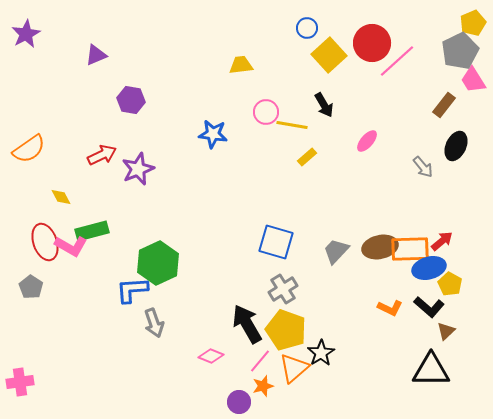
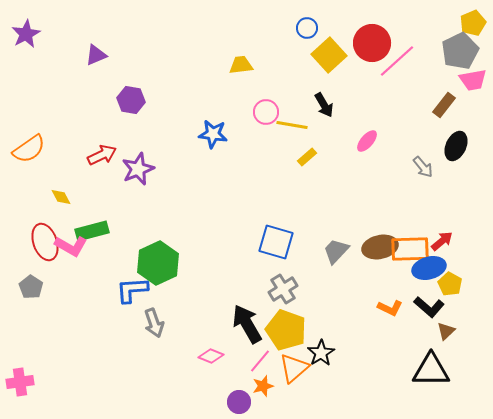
pink trapezoid at (473, 80): rotated 68 degrees counterclockwise
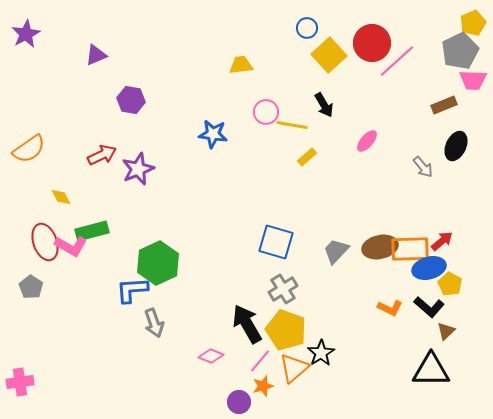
pink trapezoid at (473, 80): rotated 12 degrees clockwise
brown rectangle at (444, 105): rotated 30 degrees clockwise
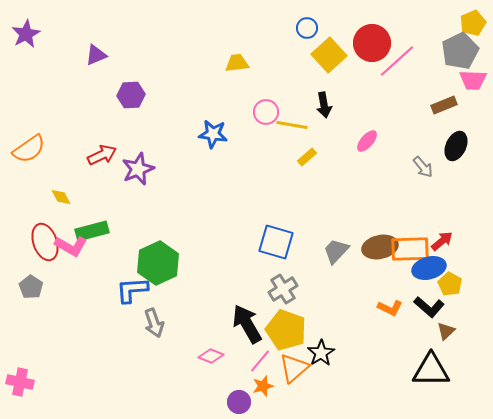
yellow trapezoid at (241, 65): moved 4 px left, 2 px up
purple hexagon at (131, 100): moved 5 px up; rotated 12 degrees counterclockwise
black arrow at (324, 105): rotated 20 degrees clockwise
pink cross at (20, 382): rotated 20 degrees clockwise
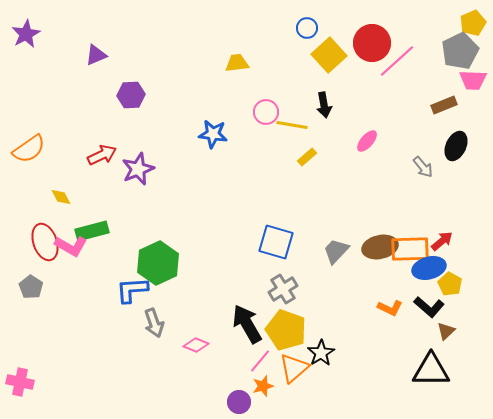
pink diamond at (211, 356): moved 15 px left, 11 px up
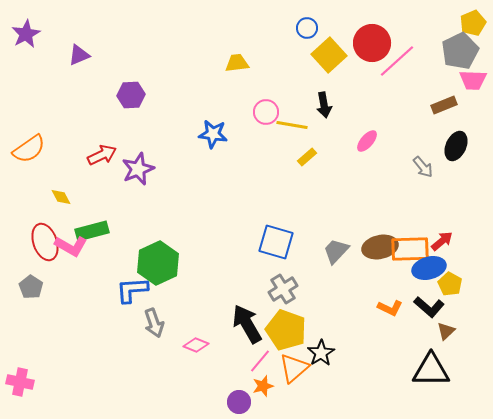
purple triangle at (96, 55): moved 17 px left
